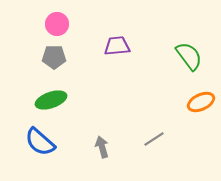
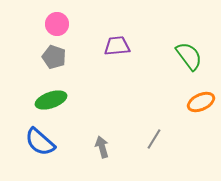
gray pentagon: rotated 20 degrees clockwise
gray line: rotated 25 degrees counterclockwise
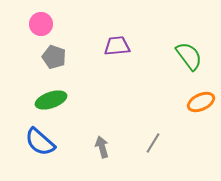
pink circle: moved 16 px left
gray line: moved 1 px left, 4 px down
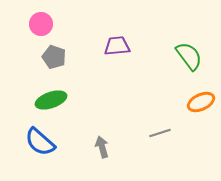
gray line: moved 7 px right, 10 px up; rotated 40 degrees clockwise
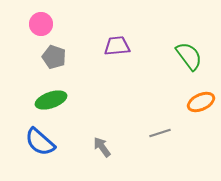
gray arrow: rotated 20 degrees counterclockwise
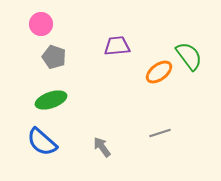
orange ellipse: moved 42 px left, 30 px up; rotated 12 degrees counterclockwise
blue semicircle: moved 2 px right
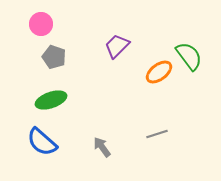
purple trapezoid: rotated 40 degrees counterclockwise
gray line: moved 3 px left, 1 px down
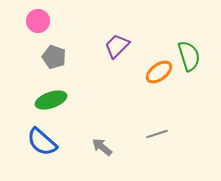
pink circle: moved 3 px left, 3 px up
green semicircle: rotated 20 degrees clockwise
gray arrow: rotated 15 degrees counterclockwise
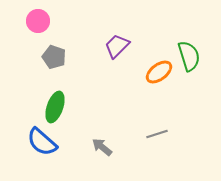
green ellipse: moved 4 px right, 7 px down; rotated 52 degrees counterclockwise
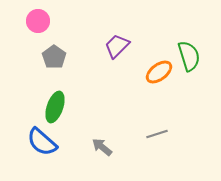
gray pentagon: rotated 15 degrees clockwise
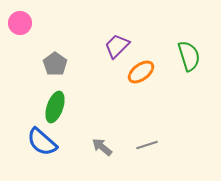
pink circle: moved 18 px left, 2 px down
gray pentagon: moved 1 px right, 7 px down
orange ellipse: moved 18 px left
gray line: moved 10 px left, 11 px down
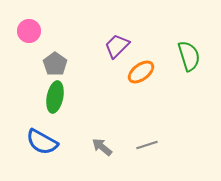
pink circle: moved 9 px right, 8 px down
green ellipse: moved 10 px up; rotated 8 degrees counterclockwise
blue semicircle: rotated 12 degrees counterclockwise
